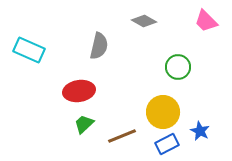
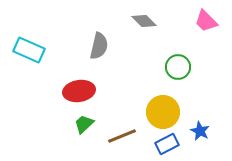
gray diamond: rotated 15 degrees clockwise
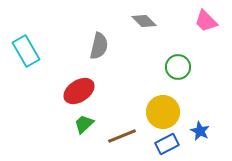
cyan rectangle: moved 3 px left, 1 px down; rotated 36 degrees clockwise
red ellipse: rotated 24 degrees counterclockwise
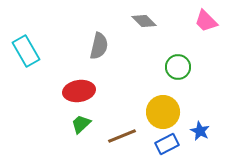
red ellipse: rotated 24 degrees clockwise
green trapezoid: moved 3 px left
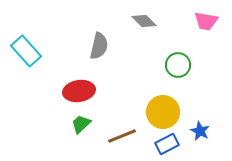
pink trapezoid: rotated 35 degrees counterclockwise
cyan rectangle: rotated 12 degrees counterclockwise
green circle: moved 2 px up
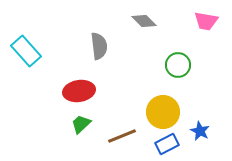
gray semicircle: rotated 20 degrees counterclockwise
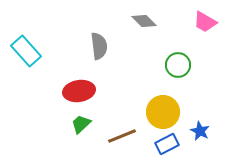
pink trapezoid: moved 1 px left, 1 px down; rotated 20 degrees clockwise
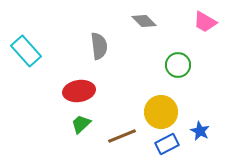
yellow circle: moved 2 px left
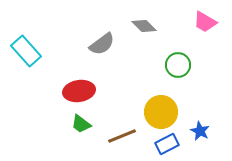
gray diamond: moved 5 px down
gray semicircle: moved 3 px right, 2 px up; rotated 60 degrees clockwise
green trapezoid: rotated 100 degrees counterclockwise
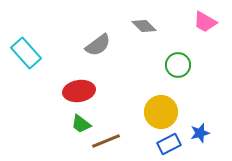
gray semicircle: moved 4 px left, 1 px down
cyan rectangle: moved 2 px down
blue star: moved 2 px down; rotated 30 degrees clockwise
brown line: moved 16 px left, 5 px down
blue rectangle: moved 2 px right
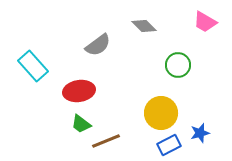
cyan rectangle: moved 7 px right, 13 px down
yellow circle: moved 1 px down
blue rectangle: moved 1 px down
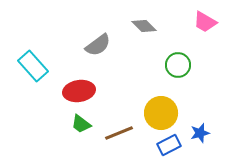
brown line: moved 13 px right, 8 px up
